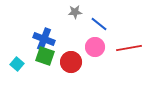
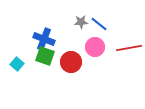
gray star: moved 6 px right, 10 px down
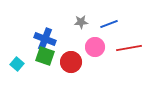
blue line: moved 10 px right; rotated 60 degrees counterclockwise
blue cross: moved 1 px right
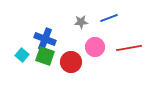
blue line: moved 6 px up
cyan square: moved 5 px right, 9 px up
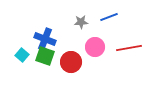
blue line: moved 1 px up
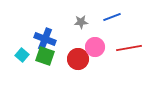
blue line: moved 3 px right
red circle: moved 7 px right, 3 px up
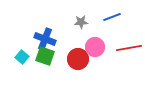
cyan square: moved 2 px down
